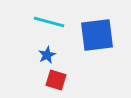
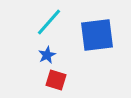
cyan line: rotated 64 degrees counterclockwise
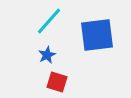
cyan line: moved 1 px up
red square: moved 1 px right, 2 px down
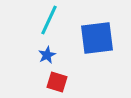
cyan line: moved 1 px up; rotated 16 degrees counterclockwise
blue square: moved 3 px down
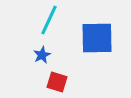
blue square: rotated 6 degrees clockwise
blue star: moved 5 px left
